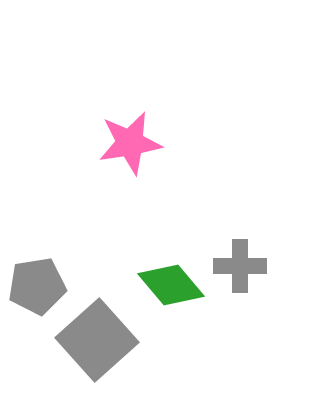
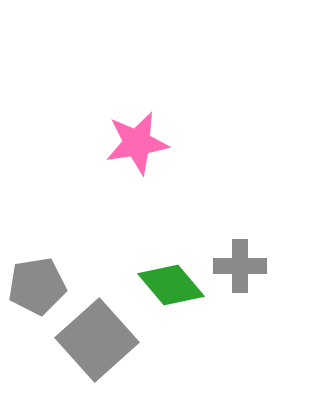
pink star: moved 7 px right
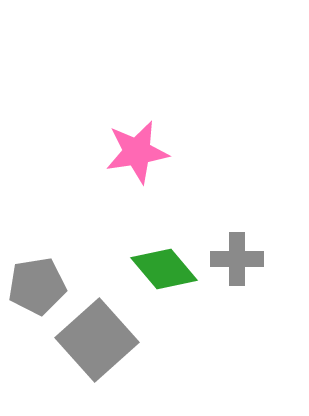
pink star: moved 9 px down
gray cross: moved 3 px left, 7 px up
green diamond: moved 7 px left, 16 px up
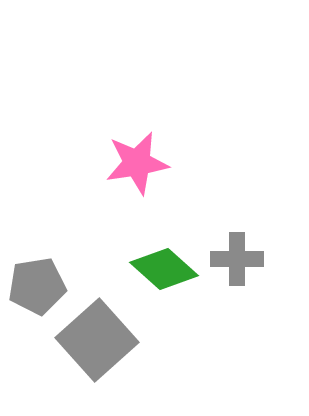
pink star: moved 11 px down
green diamond: rotated 8 degrees counterclockwise
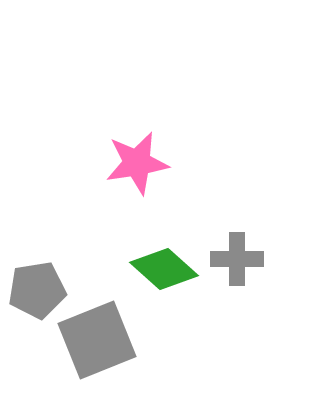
gray pentagon: moved 4 px down
gray square: rotated 20 degrees clockwise
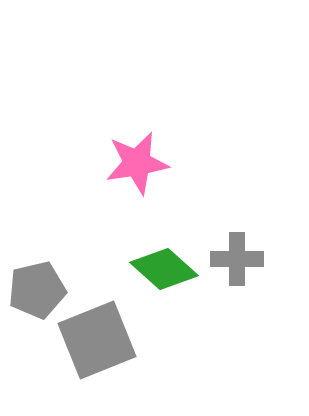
gray pentagon: rotated 4 degrees counterclockwise
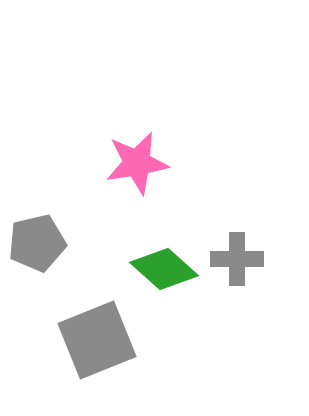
gray pentagon: moved 47 px up
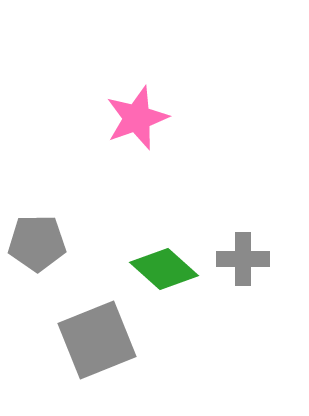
pink star: moved 45 px up; rotated 10 degrees counterclockwise
gray pentagon: rotated 12 degrees clockwise
gray cross: moved 6 px right
